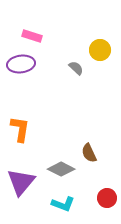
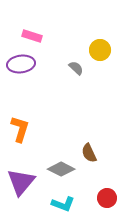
orange L-shape: rotated 8 degrees clockwise
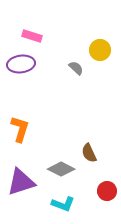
purple triangle: rotated 32 degrees clockwise
red circle: moved 7 px up
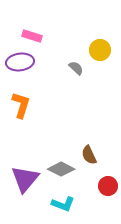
purple ellipse: moved 1 px left, 2 px up
orange L-shape: moved 1 px right, 24 px up
brown semicircle: moved 2 px down
purple triangle: moved 4 px right, 3 px up; rotated 32 degrees counterclockwise
red circle: moved 1 px right, 5 px up
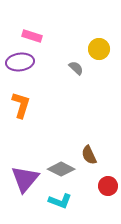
yellow circle: moved 1 px left, 1 px up
cyan L-shape: moved 3 px left, 3 px up
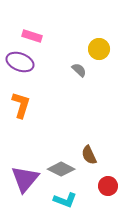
purple ellipse: rotated 28 degrees clockwise
gray semicircle: moved 3 px right, 2 px down
cyan L-shape: moved 5 px right, 1 px up
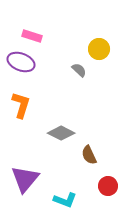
purple ellipse: moved 1 px right
gray diamond: moved 36 px up
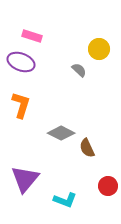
brown semicircle: moved 2 px left, 7 px up
